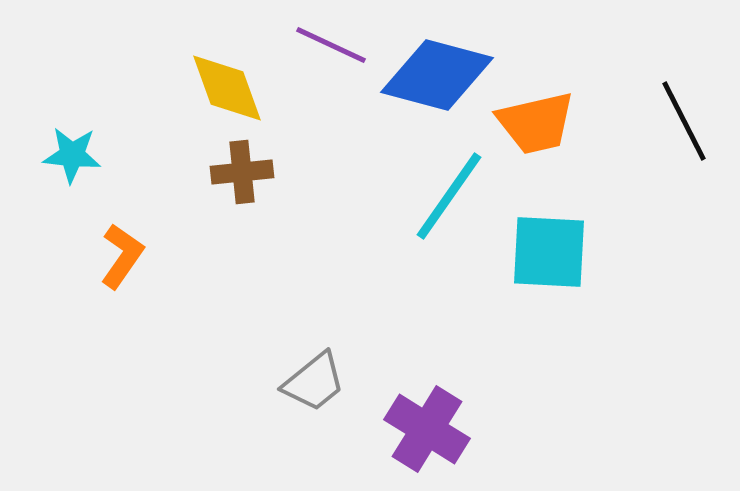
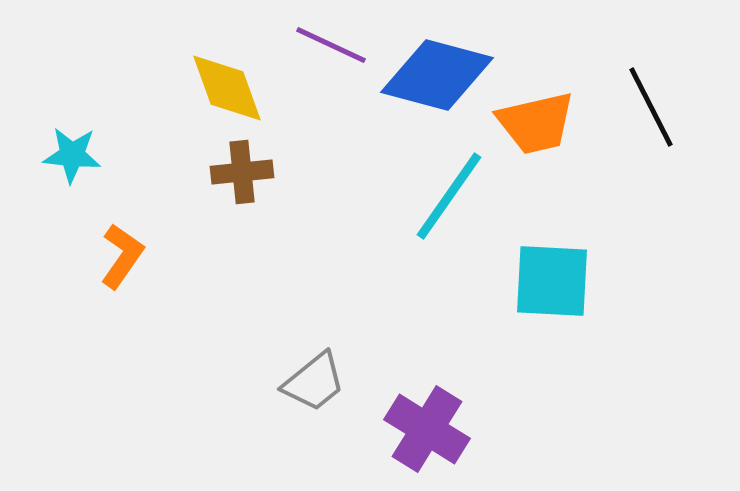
black line: moved 33 px left, 14 px up
cyan square: moved 3 px right, 29 px down
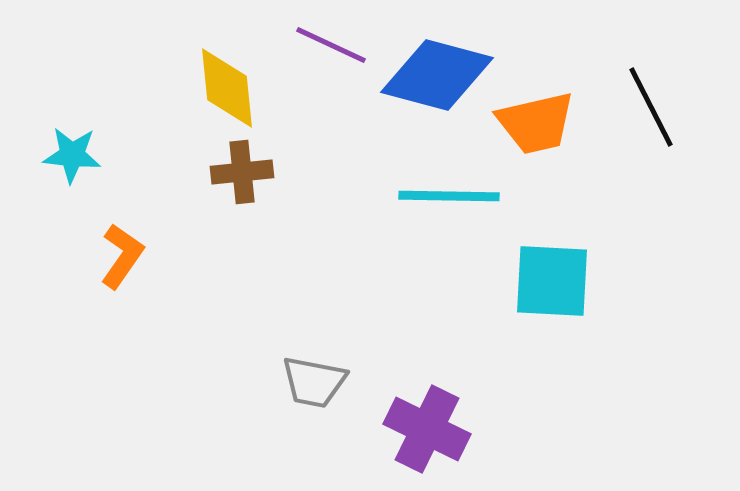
yellow diamond: rotated 14 degrees clockwise
cyan line: rotated 56 degrees clockwise
gray trapezoid: rotated 50 degrees clockwise
purple cross: rotated 6 degrees counterclockwise
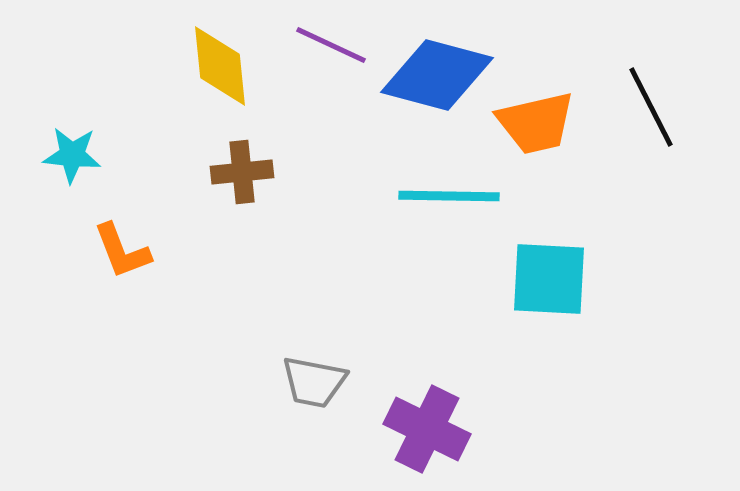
yellow diamond: moved 7 px left, 22 px up
orange L-shape: moved 5 px up; rotated 124 degrees clockwise
cyan square: moved 3 px left, 2 px up
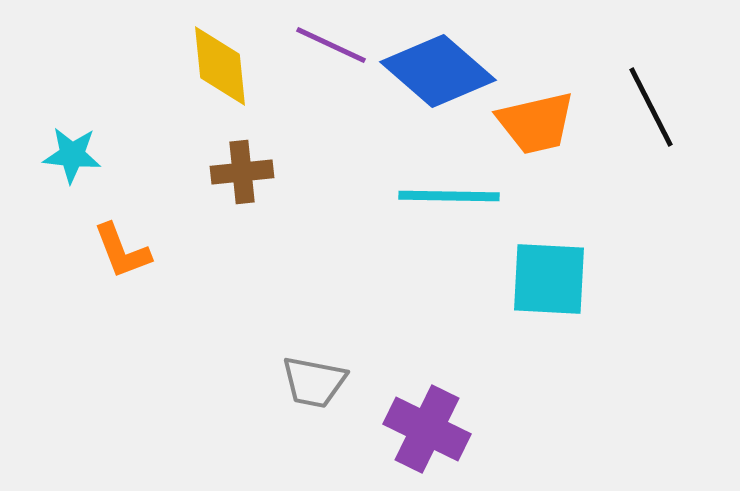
blue diamond: moved 1 px right, 4 px up; rotated 26 degrees clockwise
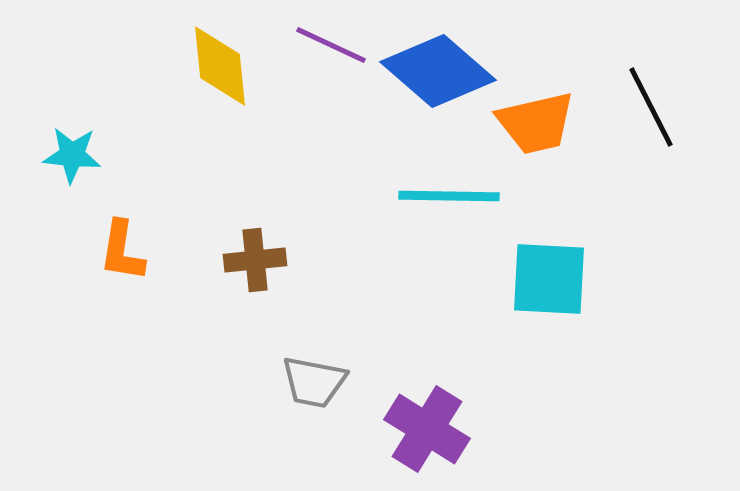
brown cross: moved 13 px right, 88 px down
orange L-shape: rotated 30 degrees clockwise
purple cross: rotated 6 degrees clockwise
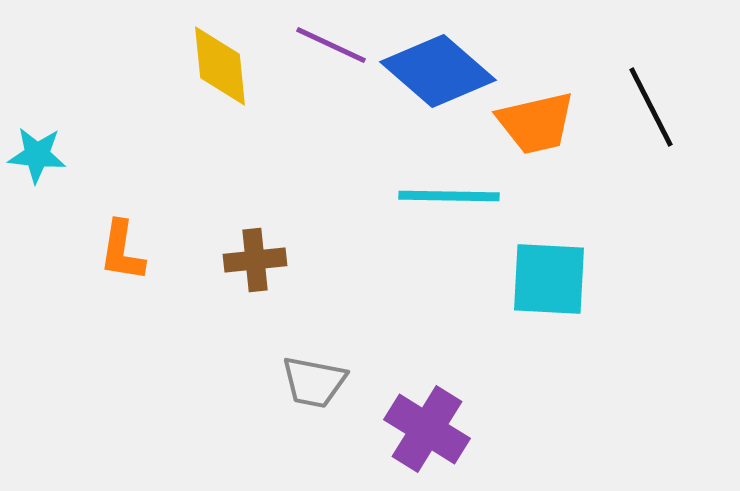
cyan star: moved 35 px left
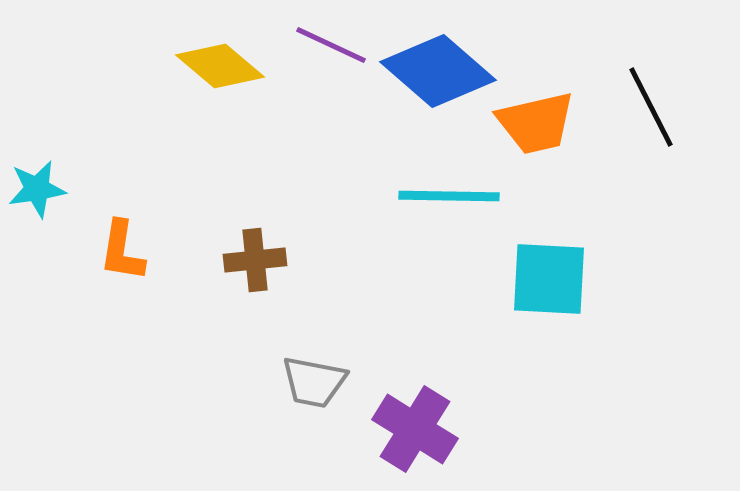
yellow diamond: rotated 44 degrees counterclockwise
cyan star: moved 34 px down; rotated 14 degrees counterclockwise
purple cross: moved 12 px left
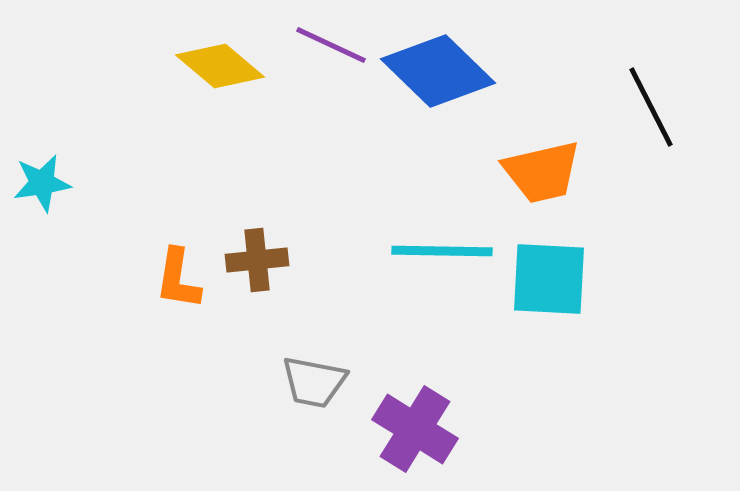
blue diamond: rotated 3 degrees clockwise
orange trapezoid: moved 6 px right, 49 px down
cyan star: moved 5 px right, 6 px up
cyan line: moved 7 px left, 55 px down
orange L-shape: moved 56 px right, 28 px down
brown cross: moved 2 px right
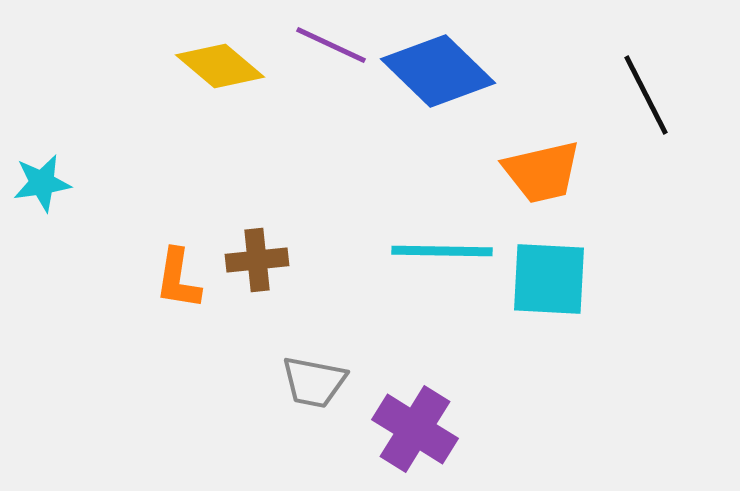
black line: moved 5 px left, 12 px up
